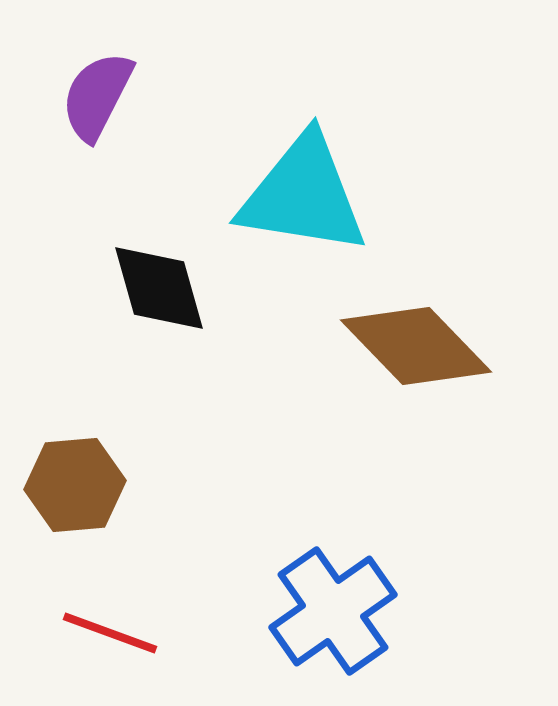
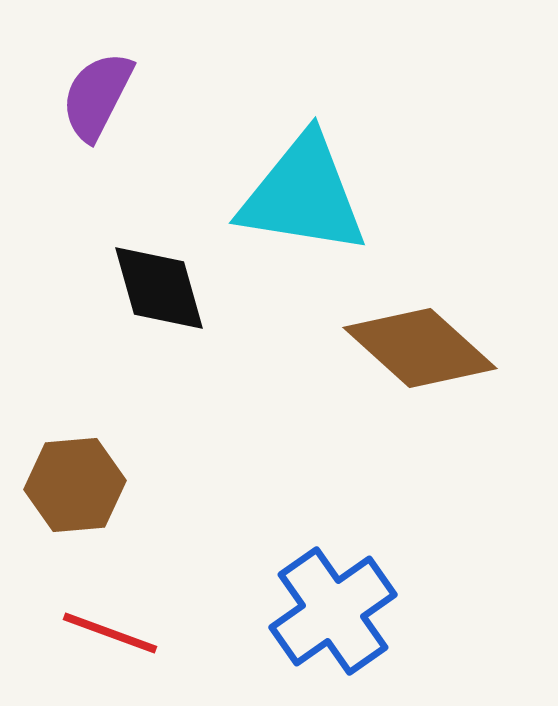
brown diamond: moved 4 px right, 2 px down; rotated 4 degrees counterclockwise
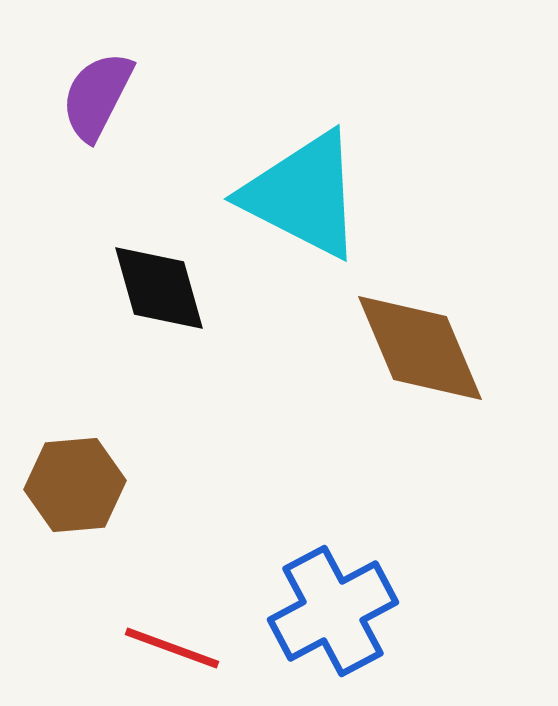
cyan triangle: rotated 18 degrees clockwise
brown diamond: rotated 25 degrees clockwise
blue cross: rotated 7 degrees clockwise
red line: moved 62 px right, 15 px down
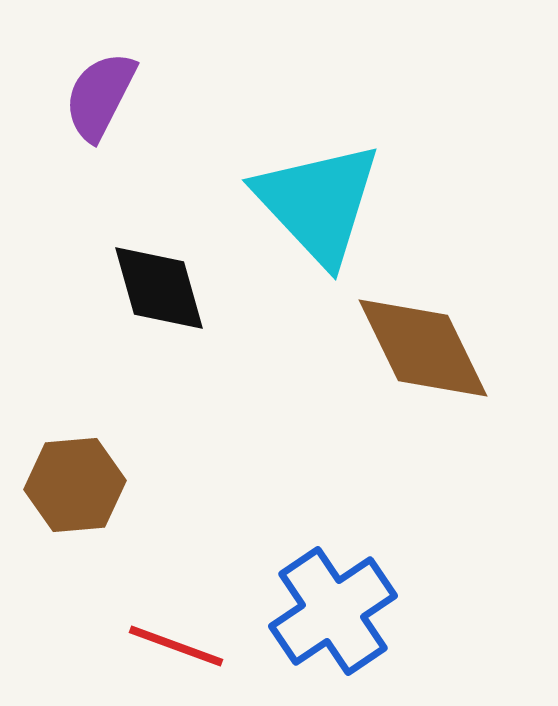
purple semicircle: moved 3 px right
cyan triangle: moved 15 px right, 8 px down; rotated 20 degrees clockwise
brown diamond: moved 3 px right; rotated 3 degrees counterclockwise
blue cross: rotated 6 degrees counterclockwise
red line: moved 4 px right, 2 px up
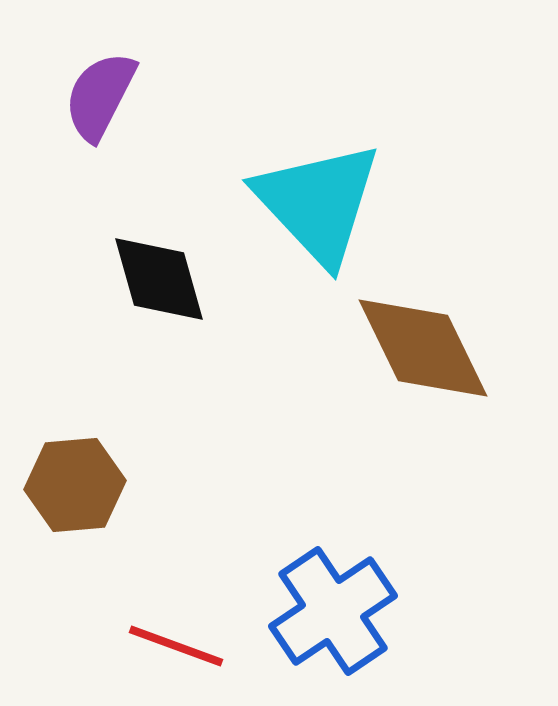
black diamond: moved 9 px up
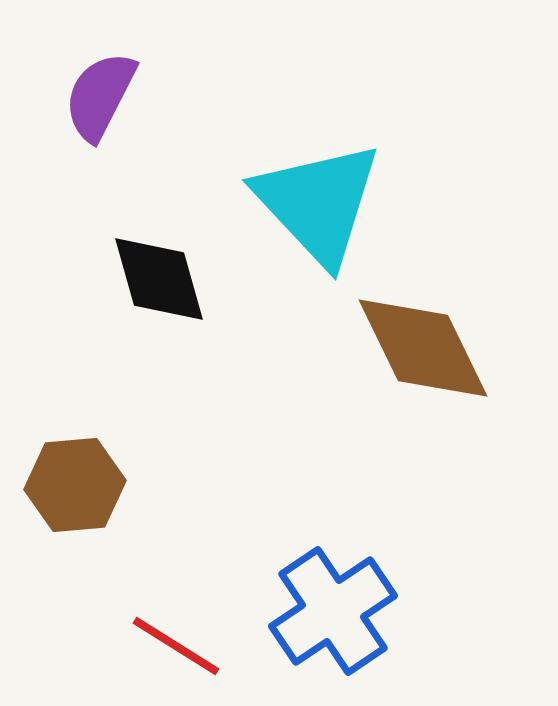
red line: rotated 12 degrees clockwise
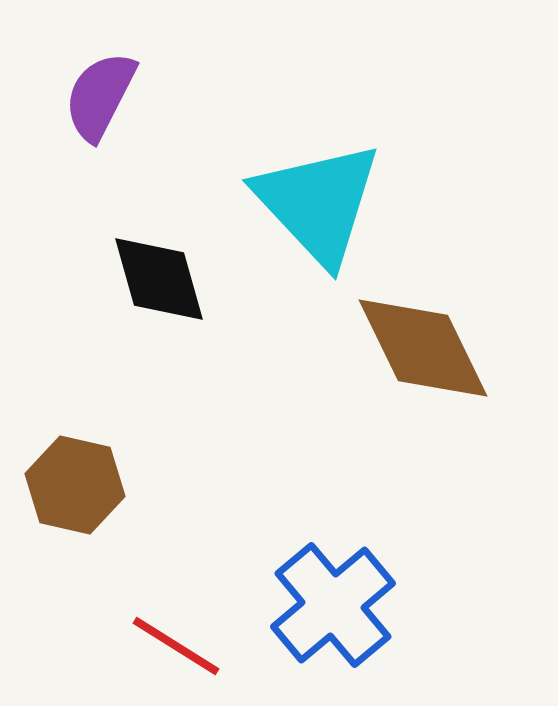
brown hexagon: rotated 18 degrees clockwise
blue cross: moved 6 px up; rotated 6 degrees counterclockwise
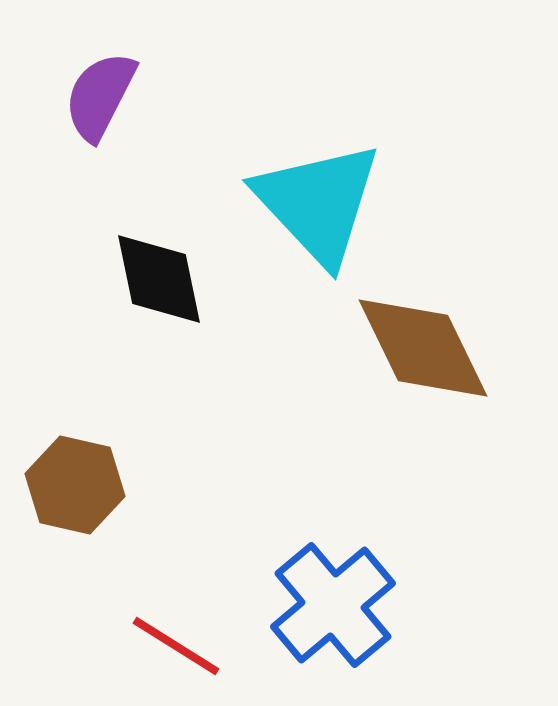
black diamond: rotated 4 degrees clockwise
